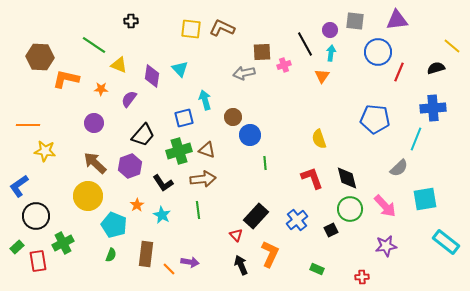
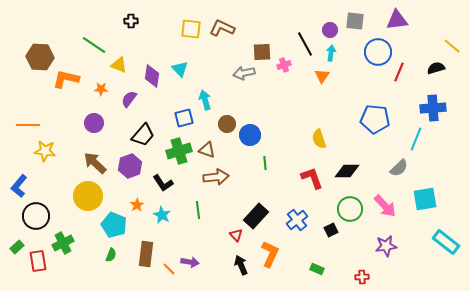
brown circle at (233, 117): moved 6 px left, 7 px down
black diamond at (347, 178): moved 7 px up; rotated 75 degrees counterclockwise
brown arrow at (203, 179): moved 13 px right, 2 px up
blue L-shape at (19, 186): rotated 15 degrees counterclockwise
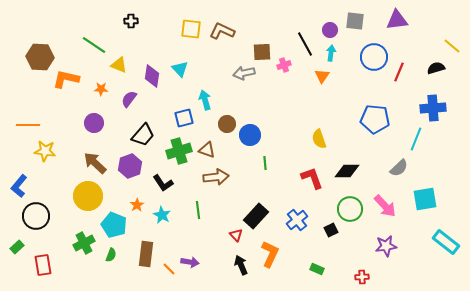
brown L-shape at (222, 28): moved 3 px down
blue circle at (378, 52): moved 4 px left, 5 px down
green cross at (63, 243): moved 21 px right
red rectangle at (38, 261): moved 5 px right, 4 px down
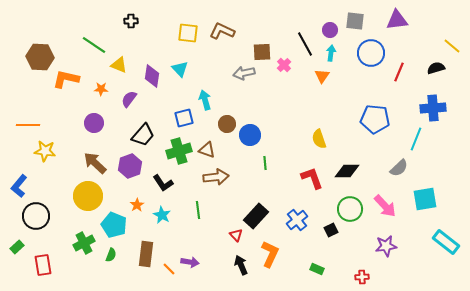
yellow square at (191, 29): moved 3 px left, 4 px down
blue circle at (374, 57): moved 3 px left, 4 px up
pink cross at (284, 65): rotated 24 degrees counterclockwise
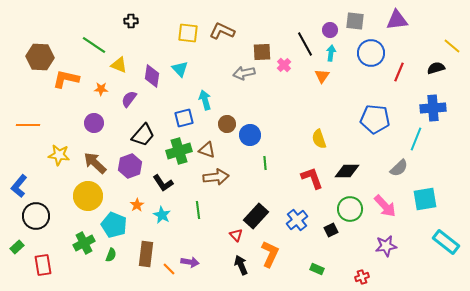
yellow star at (45, 151): moved 14 px right, 4 px down
red cross at (362, 277): rotated 16 degrees counterclockwise
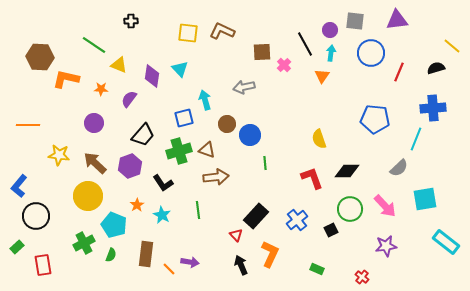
gray arrow at (244, 73): moved 14 px down
red cross at (362, 277): rotated 32 degrees counterclockwise
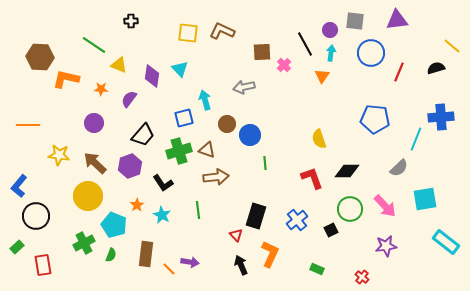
blue cross at (433, 108): moved 8 px right, 9 px down
black rectangle at (256, 216): rotated 25 degrees counterclockwise
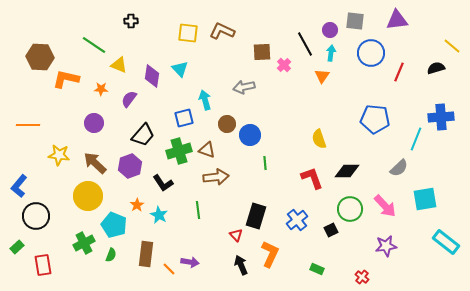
cyan star at (162, 215): moved 3 px left
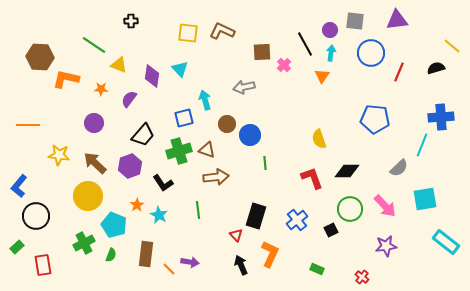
cyan line at (416, 139): moved 6 px right, 6 px down
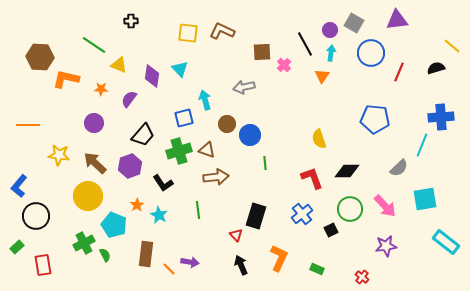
gray square at (355, 21): moved 1 px left, 2 px down; rotated 24 degrees clockwise
blue cross at (297, 220): moved 5 px right, 6 px up
orange L-shape at (270, 254): moved 9 px right, 4 px down
green semicircle at (111, 255): moved 6 px left; rotated 48 degrees counterclockwise
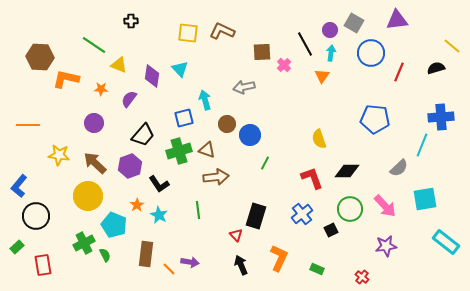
green line at (265, 163): rotated 32 degrees clockwise
black L-shape at (163, 183): moved 4 px left, 1 px down
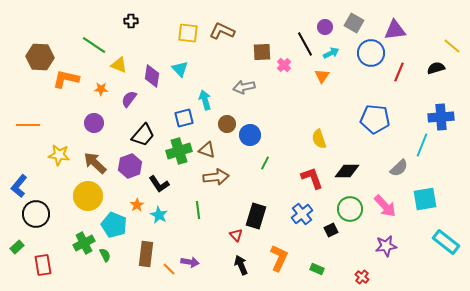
purple triangle at (397, 20): moved 2 px left, 10 px down
purple circle at (330, 30): moved 5 px left, 3 px up
cyan arrow at (331, 53): rotated 56 degrees clockwise
black circle at (36, 216): moved 2 px up
